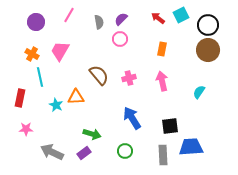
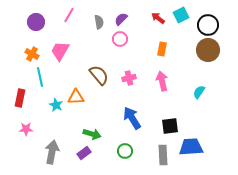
gray arrow: rotated 75 degrees clockwise
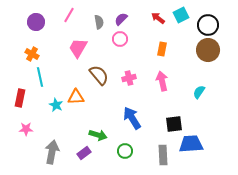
pink trapezoid: moved 18 px right, 3 px up
black square: moved 4 px right, 2 px up
green arrow: moved 6 px right, 1 px down
blue trapezoid: moved 3 px up
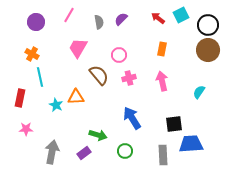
pink circle: moved 1 px left, 16 px down
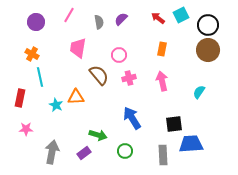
pink trapezoid: rotated 20 degrees counterclockwise
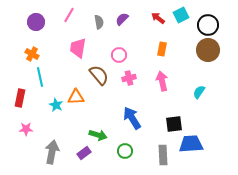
purple semicircle: moved 1 px right
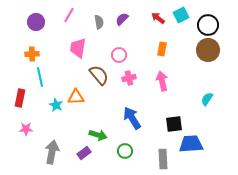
orange cross: rotated 32 degrees counterclockwise
cyan semicircle: moved 8 px right, 7 px down
gray rectangle: moved 4 px down
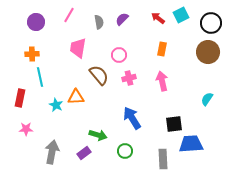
black circle: moved 3 px right, 2 px up
brown circle: moved 2 px down
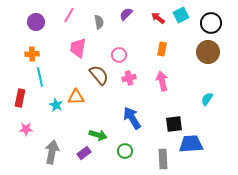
purple semicircle: moved 4 px right, 5 px up
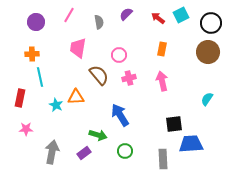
blue arrow: moved 12 px left, 3 px up
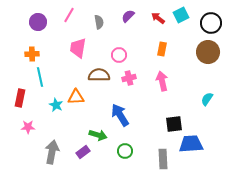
purple semicircle: moved 2 px right, 2 px down
purple circle: moved 2 px right
brown semicircle: rotated 50 degrees counterclockwise
pink star: moved 2 px right, 2 px up
purple rectangle: moved 1 px left, 1 px up
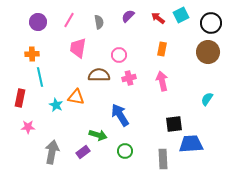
pink line: moved 5 px down
orange triangle: rotated 12 degrees clockwise
